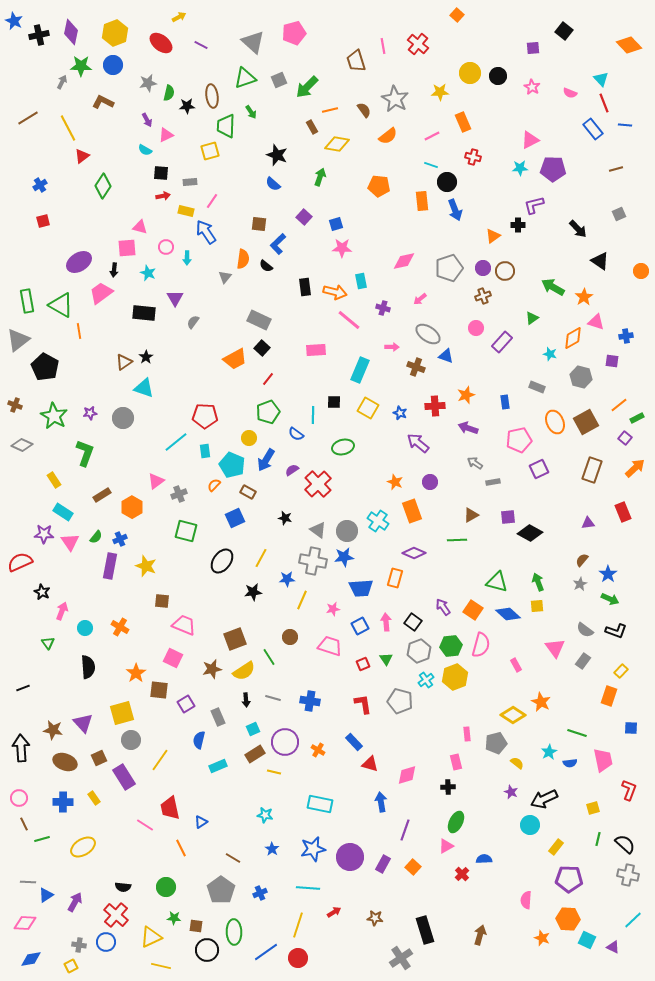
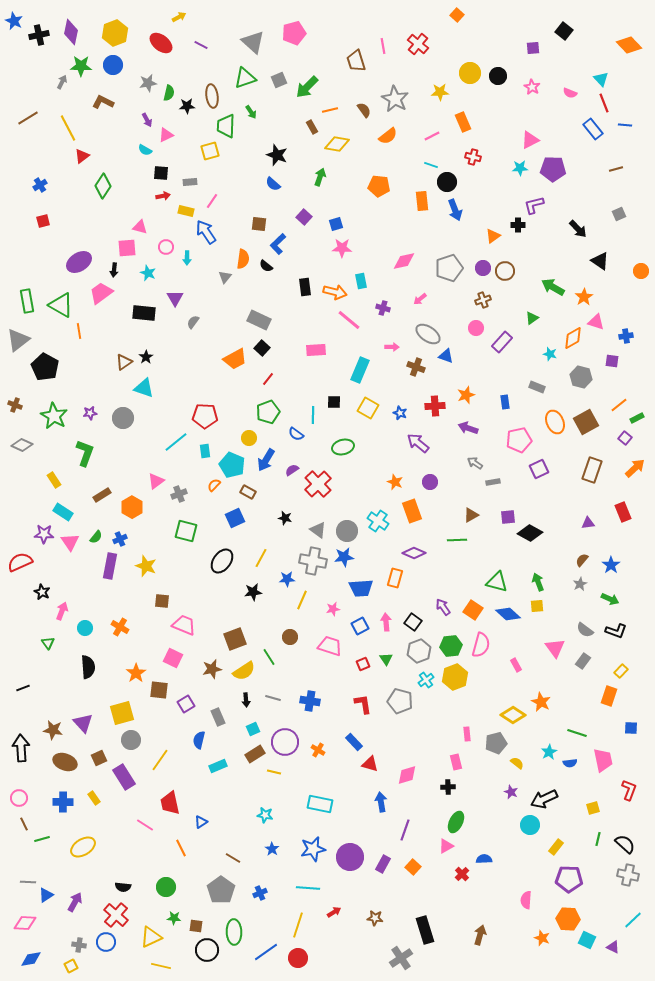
brown cross at (483, 296): moved 4 px down
blue star at (608, 574): moved 3 px right, 9 px up
red trapezoid at (170, 808): moved 5 px up
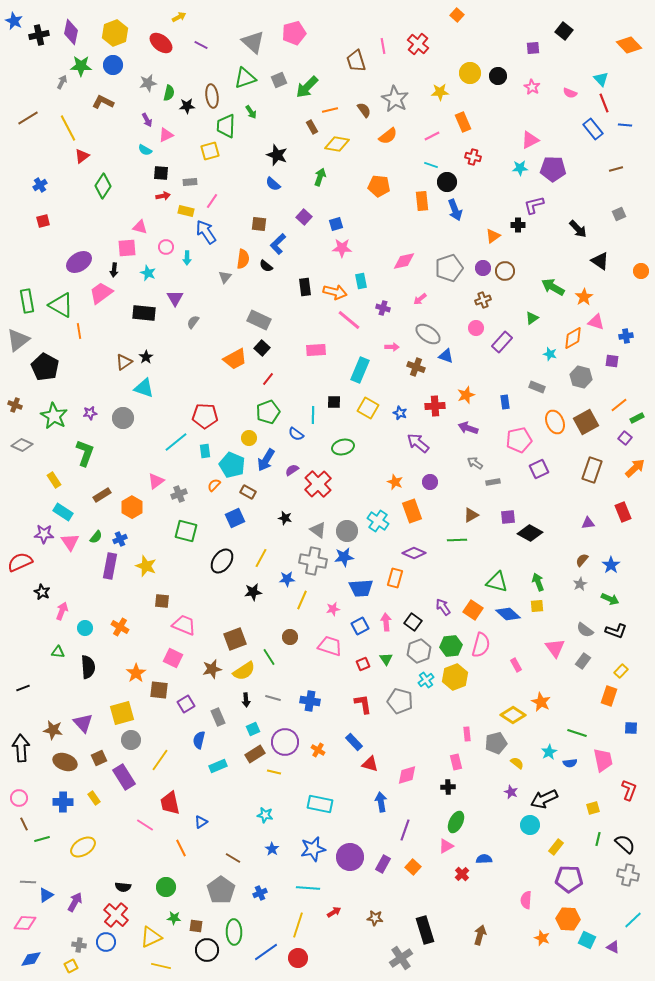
green triangle at (48, 643): moved 10 px right, 9 px down; rotated 48 degrees counterclockwise
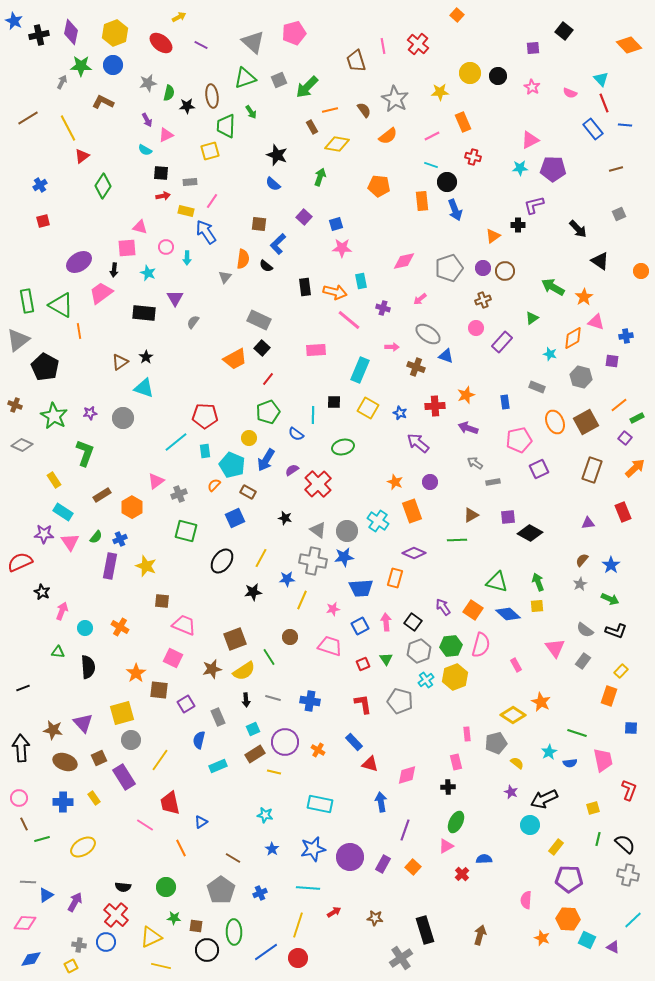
brown triangle at (124, 362): moved 4 px left
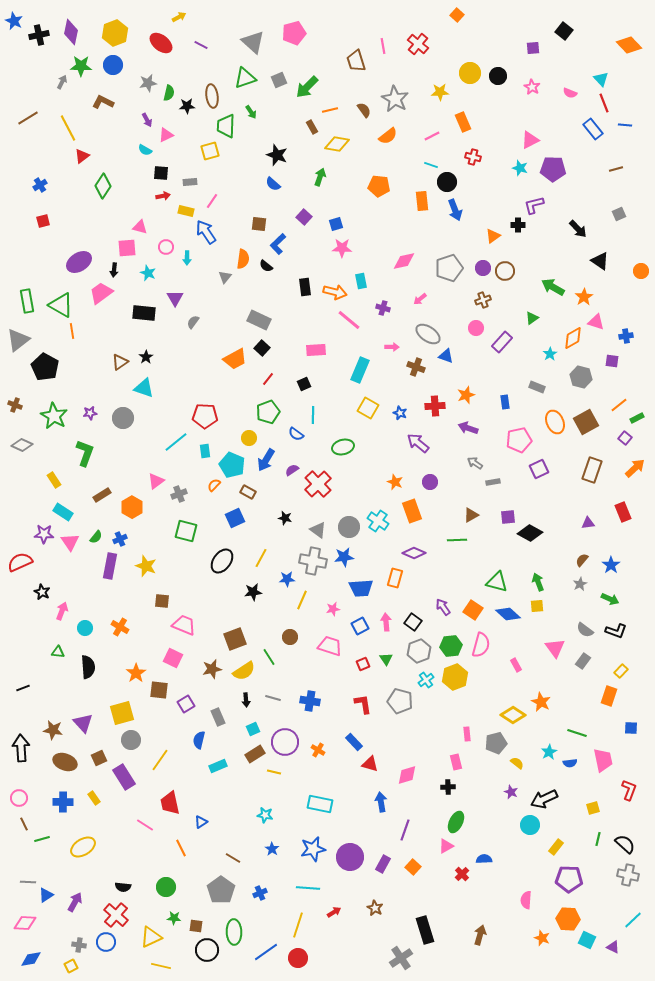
cyan star at (520, 168): rotated 21 degrees clockwise
orange line at (79, 331): moved 7 px left
cyan star at (550, 354): rotated 24 degrees clockwise
black square at (334, 402): moved 30 px left, 18 px up; rotated 24 degrees counterclockwise
gray circle at (347, 531): moved 2 px right, 4 px up
brown star at (375, 918): moved 10 px up; rotated 21 degrees clockwise
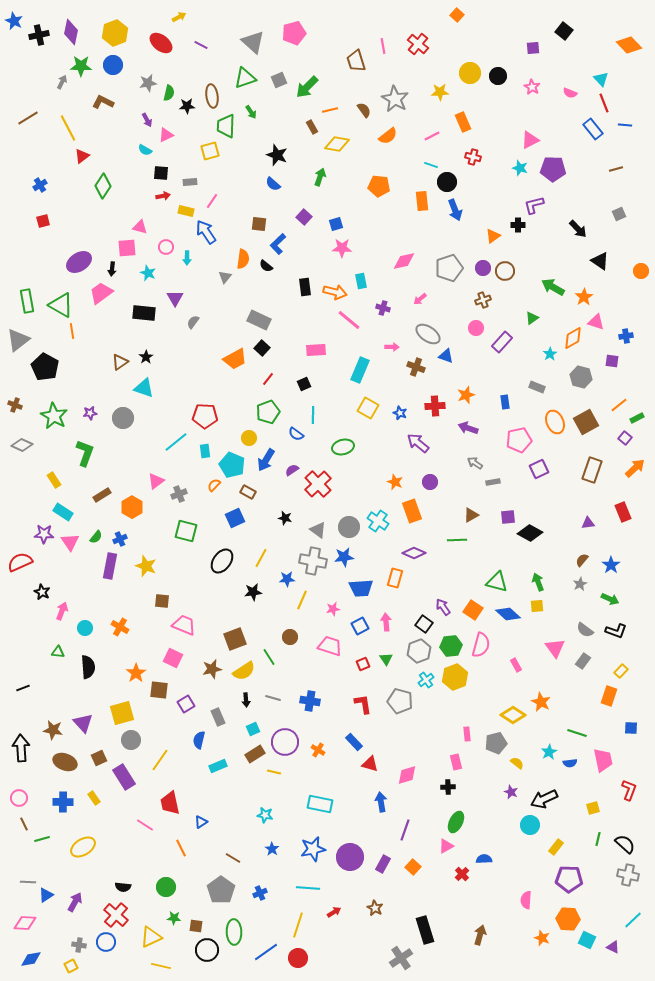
black arrow at (114, 270): moved 2 px left, 1 px up
black square at (413, 622): moved 11 px right, 2 px down
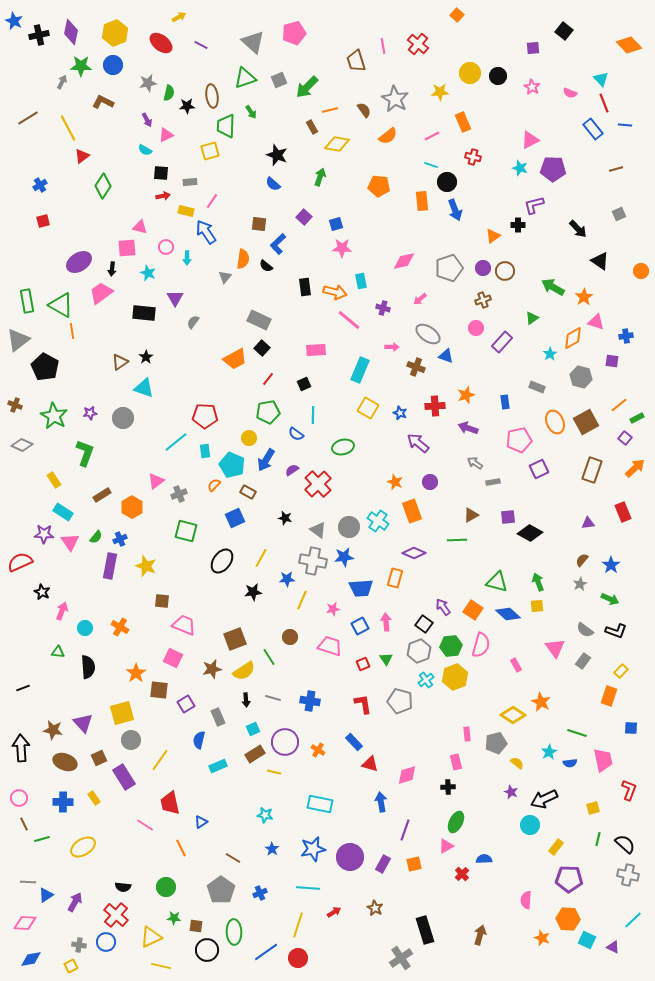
green pentagon at (268, 412): rotated 10 degrees clockwise
orange square at (413, 867): moved 1 px right, 3 px up; rotated 35 degrees clockwise
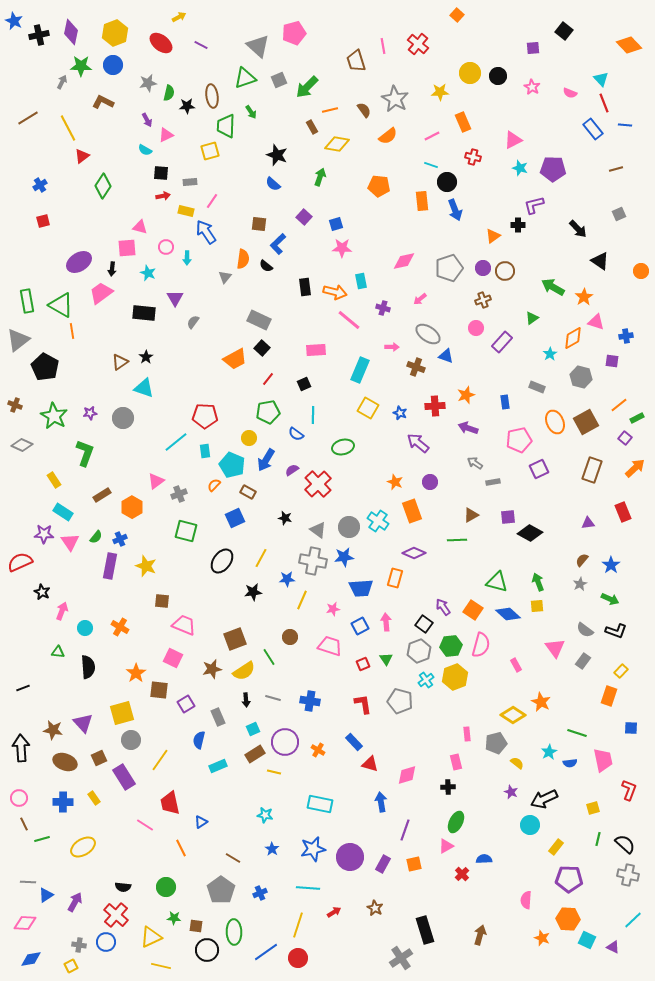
gray triangle at (253, 42): moved 5 px right, 4 px down
pink triangle at (530, 140): moved 17 px left
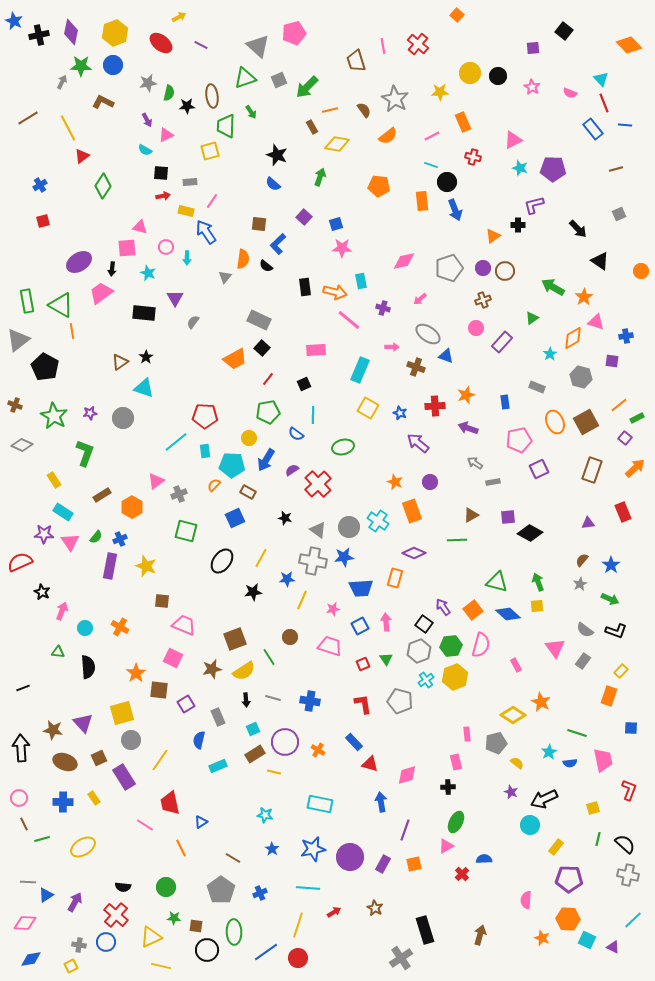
cyan pentagon at (232, 465): rotated 20 degrees counterclockwise
orange square at (473, 610): rotated 18 degrees clockwise
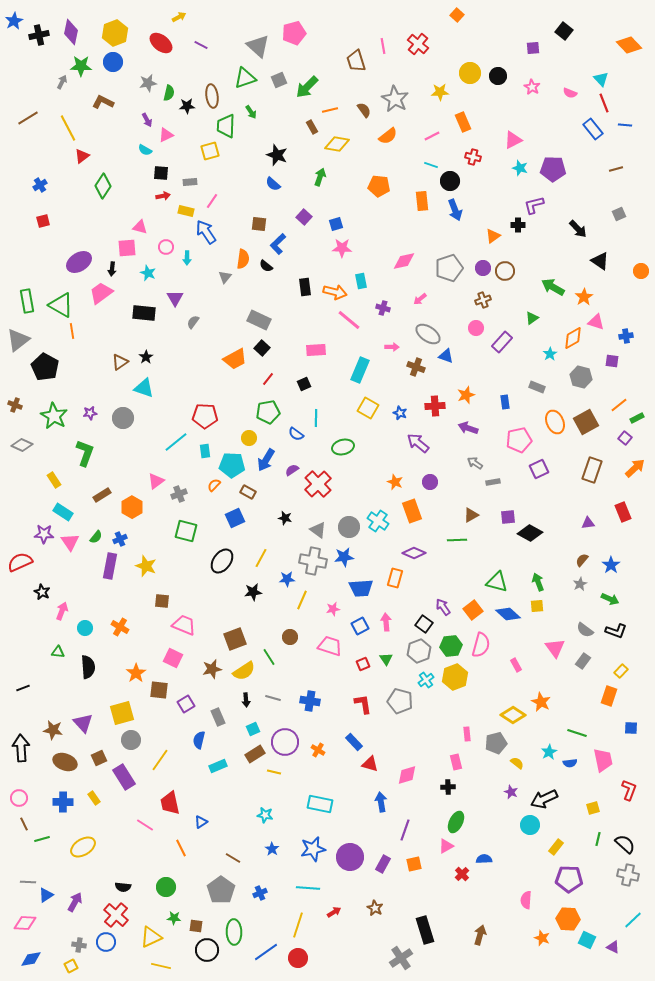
blue star at (14, 21): rotated 18 degrees clockwise
blue circle at (113, 65): moved 3 px up
black circle at (447, 182): moved 3 px right, 1 px up
cyan line at (313, 415): moved 3 px right, 3 px down
